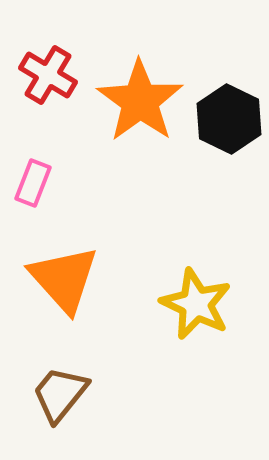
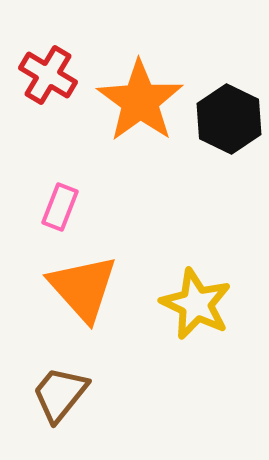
pink rectangle: moved 27 px right, 24 px down
orange triangle: moved 19 px right, 9 px down
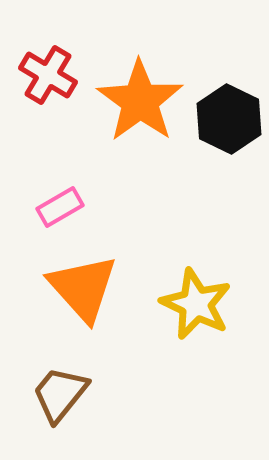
pink rectangle: rotated 39 degrees clockwise
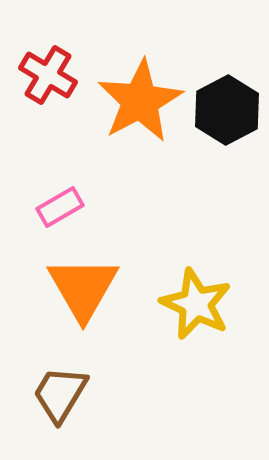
orange star: rotated 8 degrees clockwise
black hexagon: moved 2 px left, 9 px up; rotated 6 degrees clockwise
orange triangle: rotated 12 degrees clockwise
brown trapezoid: rotated 8 degrees counterclockwise
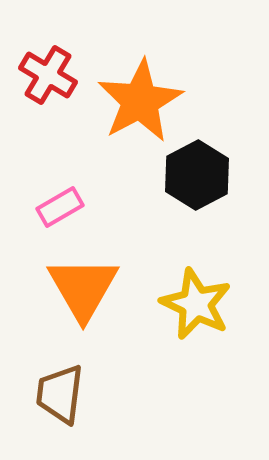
black hexagon: moved 30 px left, 65 px down
brown trapezoid: rotated 24 degrees counterclockwise
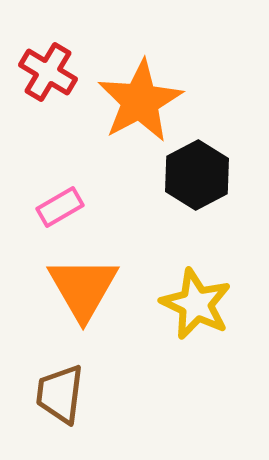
red cross: moved 3 px up
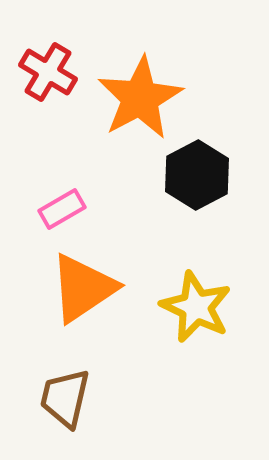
orange star: moved 3 px up
pink rectangle: moved 2 px right, 2 px down
orange triangle: rotated 26 degrees clockwise
yellow star: moved 3 px down
brown trapezoid: moved 5 px right, 4 px down; rotated 6 degrees clockwise
